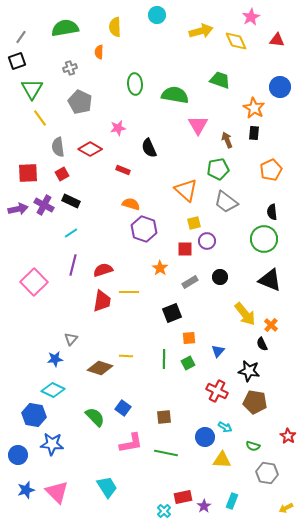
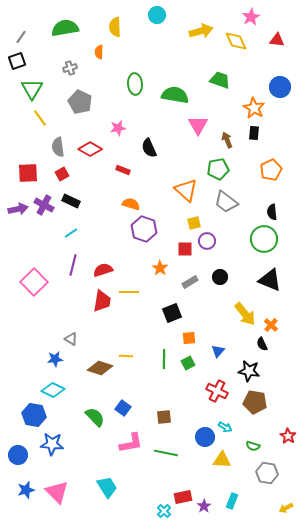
gray triangle at (71, 339): rotated 40 degrees counterclockwise
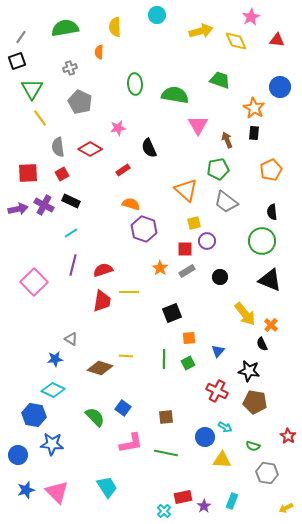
red rectangle at (123, 170): rotated 56 degrees counterclockwise
green circle at (264, 239): moved 2 px left, 2 px down
gray rectangle at (190, 282): moved 3 px left, 11 px up
brown square at (164, 417): moved 2 px right
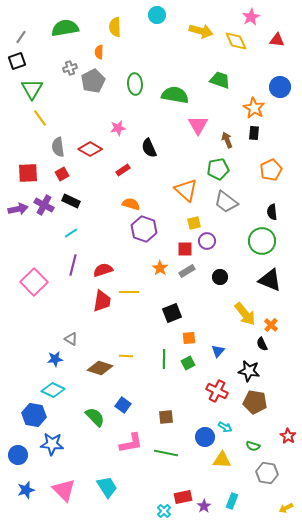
yellow arrow at (201, 31): rotated 30 degrees clockwise
gray pentagon at (80, 102): moved 13 px right, 21 px up; rotated 20 degrees clockwise
blue square at (123, 408): moved 3 px up
pink triangle at (57, 492): moved 7 px right, 2 px up
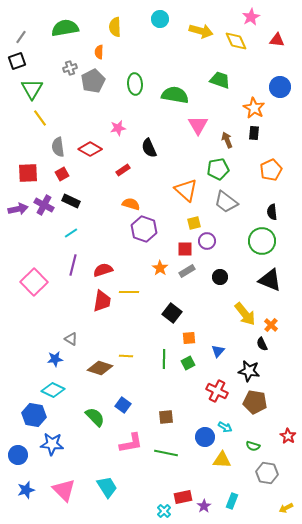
cyan circle at (157, 15): moved 3 px right, 4 px down
black square at (172, 313): rotated 30 degrees counterclockwise
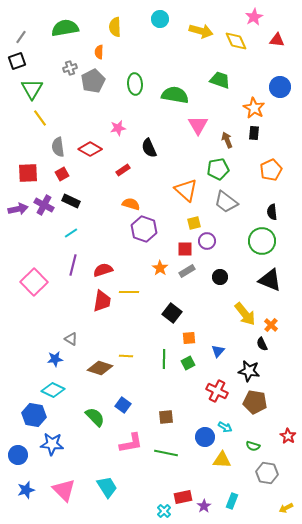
pink star at (251, 17): moved 3 px right
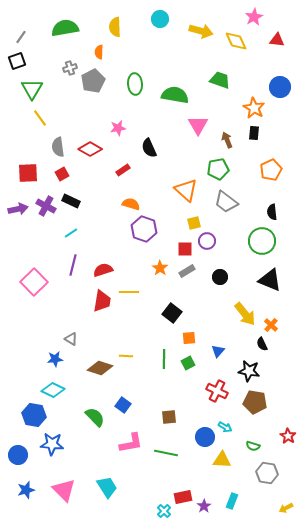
purple cross at (44, 205): moved 2 px right, 1 px down
brown square at (166, 417): moved 3 px right
